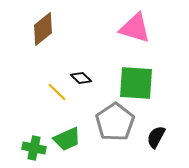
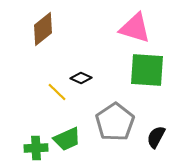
black diamond: rotated 20 degrees counterclockwise
green square: moved 11 px right, 13 px up
green cross: moved 2 px right; rotated 15 degrees counterclockwise
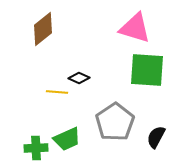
black diamond: moved 2 px left
yellow line: rotated 40 degrees counterclockwise
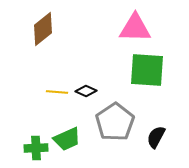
pink triangle: rotated 16 degrees counterclockwise
black diamond: moved 7 px right, 13 px down
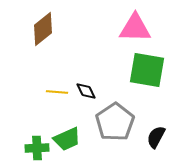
green square: rotated 6 degrees clockwise
black diamond: rotated 40 degrees clockwise
green cross: moved 1 px right
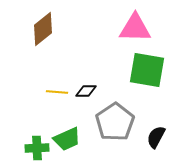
black diamond: rotated 65 degrees counterclockwise
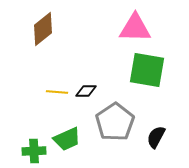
green cross: moved 3 px left, 3 px down
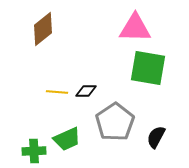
green square: moved 1 px right, 2 px up
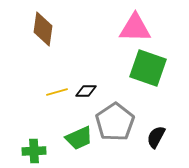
brown diamond: rotated 44 degrees counterclockwise
green square: rotated 9 degrees clockwise
yellow line: rotated 20 degrees counterclockwise
green trapezoid: moved 12 px right, 1 px up
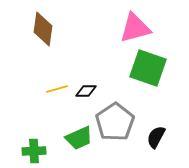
pink triangle: rotated 16 degrees counterclockwise
yellow line: moved 3 px up
